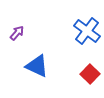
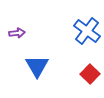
purple arrow: rotated 42 degrees clockwise
blue triangle: rotated 35 degrees clockwise
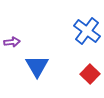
purple arrow: moved 5 px left, 9 px down
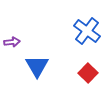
red square: moved 2 px left, 1 px up
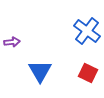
blue triangle: moved 3 px right, 5 px down
red square: rotated 18 degrees counterclockwise
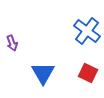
purple arrow: moved 1 px down; rotated 77 degrees clockwise
blue triangle: moved 3 px right, 2 px down
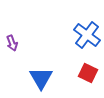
blue cross: moved 4 px down
blue triangle: moved 2 px left, 5 px down
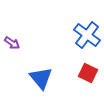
purple arrow: rotated 35 degrees counterclockwise
blue triangle: rotated 10 degrees counterclockwise
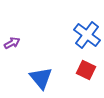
purple arrow: rotated 63 degrees counterclockwise
red square: moved 2 px left, 3 px up
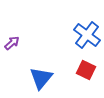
purple arrow: rotated 14 degrees counterclockwise
blue triangle: rotated 20 degrees clockwise
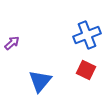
blue cross: rotated 32 degrees clockwise
blue triangle: moved 1 px left, 3 px down
